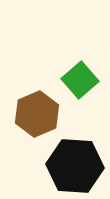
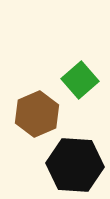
black hexagon: moved 1 px up
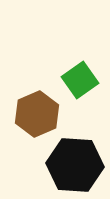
green square: rotated 6 degrees clockwise
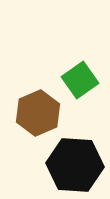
brown hexagon: moved 1 px right, 1 px up
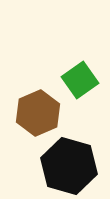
black hexagon: moved 6 px left, 1 px down; rotated 12 degrees clockwise
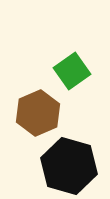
green square: moved 8 px left, 9 px up
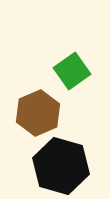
black hexagon: moved 8 px left
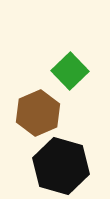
green square: moved 2 px left; rotated 9 degrees counterclockwise
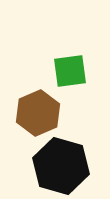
green square: rotated 36 degrees clockwise
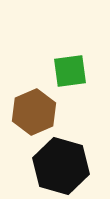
brown hexagon: moved 4 px left, 1 px up
